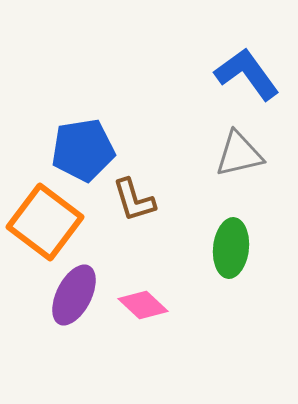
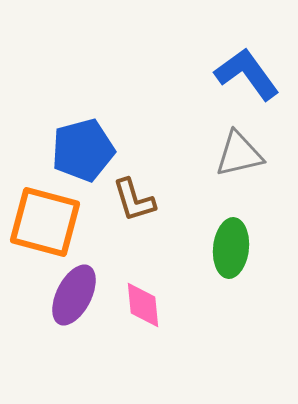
blue pentagon: rotated 6 degrees counterclockwise
orange square: rotated 22 degrees counterclockwise
pink diamond: rotated 42 degrees clockwise
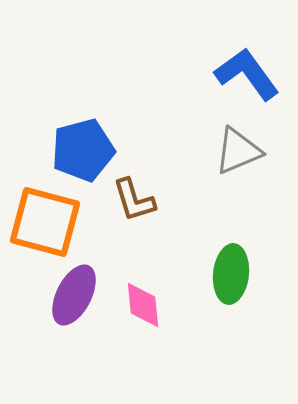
gray triangle: moved 1 px left, 3 px up; rotated 10 degrees counterclockwise
green ellipse: moved 26 px down
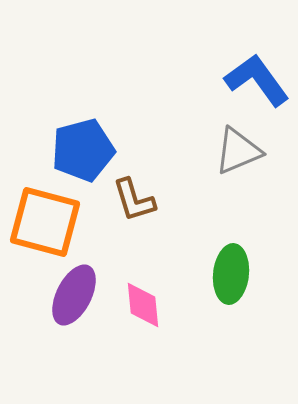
blue L-shape: moved 10 px right, 6 px down
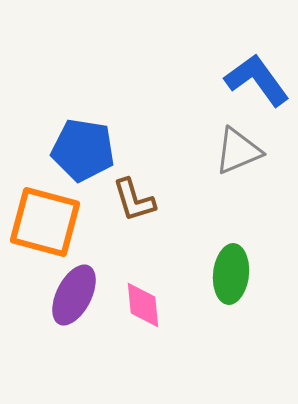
blue pentagon: rotated 24 degrees clockwise
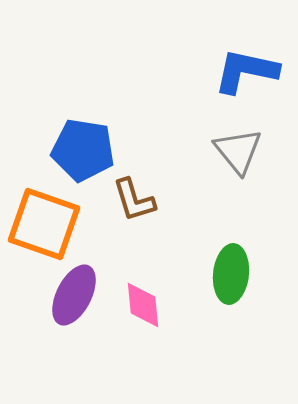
blue L-shape: moved 11 px left, 9 px up; rotated 42 degrees counterclockwise
gray triangle: rotated 46 degrees counterclockwise
orange square: moved 1 px left, 2 px down; rotated 4 degrees clockwise
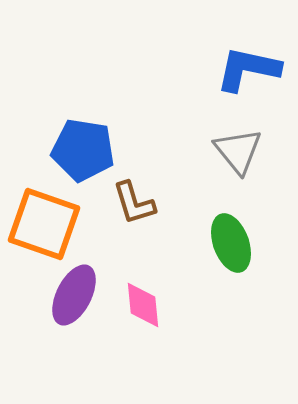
blue L-shape: moved 2 px right, 2 px up
brown L-shape: moved 3 px down
green ellipse: moved 31 px up; rotated 26 degrees counterclockwise
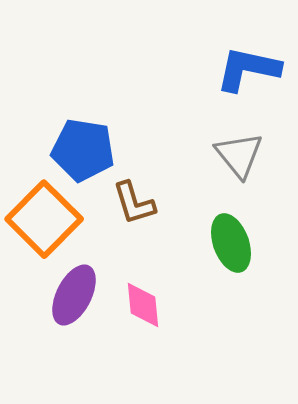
gray triangle: moved 1 px right, 4 px down
orange square: moved 5 px up; rotated 26 degrees clockwise
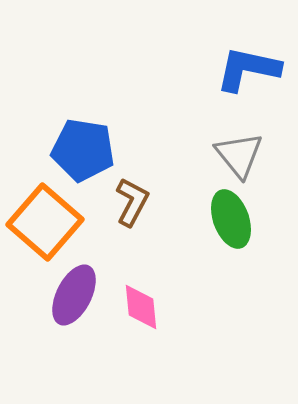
brown L-shape: moved 2 px left, 1 px up; rotated 135 degrees counterclockwise
orange square: moved 1 px right, 3 px down; rotated 4 degrees counterclockwise
green ellipse: moved 24 px up
pink diamond: moved 2 px left, 2 px down
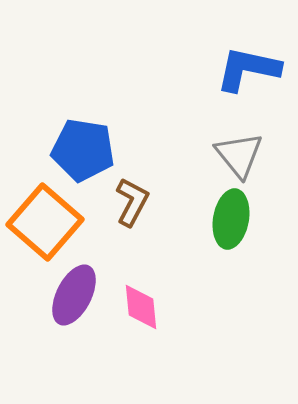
green ellipse: rotated 30 degrees clockwise
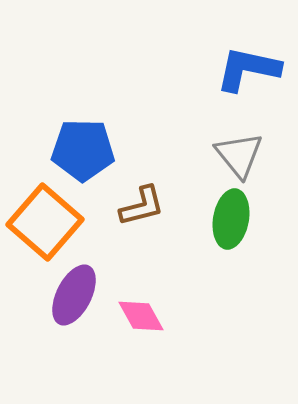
blue pentagon: rotated 8 degrees counterclockwise
brown L-shape: moved 10 px right, 4 px down; rotated 48 degrees clockwise
pink diamond: moved 9 px down; rotated 24 degrees counterclockwise
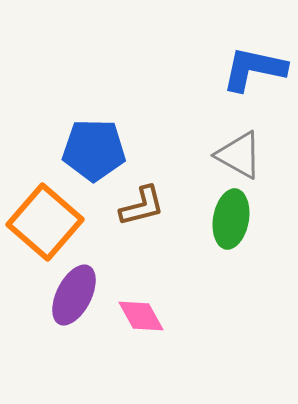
blue L-shape: moved 6 px right
blue pentagon: moved 11 px right
gray triangle: rotated 22 degrees counterclockwise
